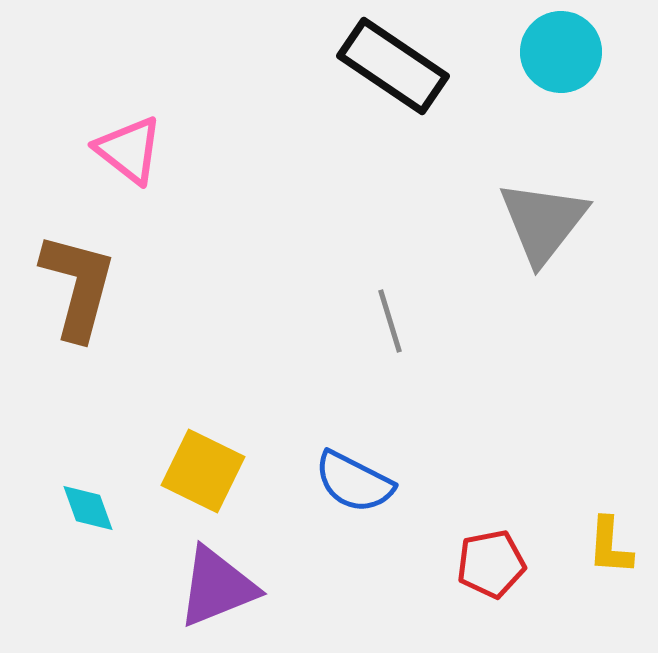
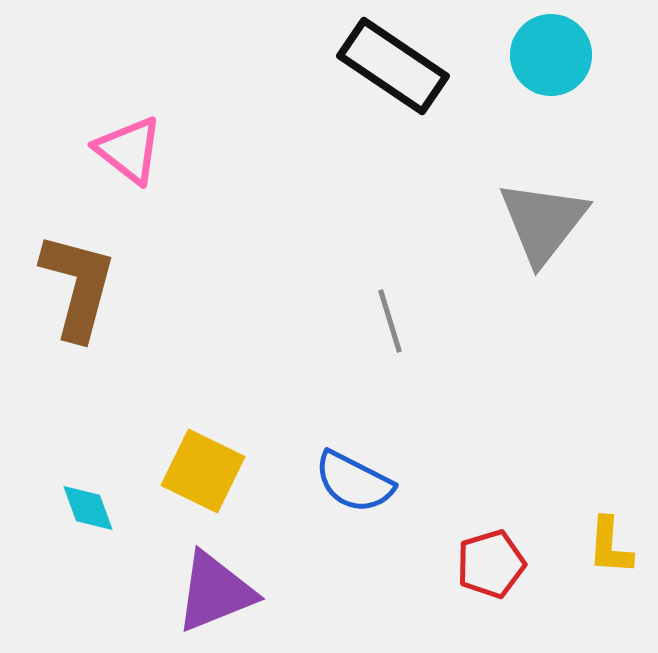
cyan circle: moved 10 px left, 3 px down
red pentagon: rotated 6 degrees counterclockwise
purple triangle: moved 2 px left, 5 px down
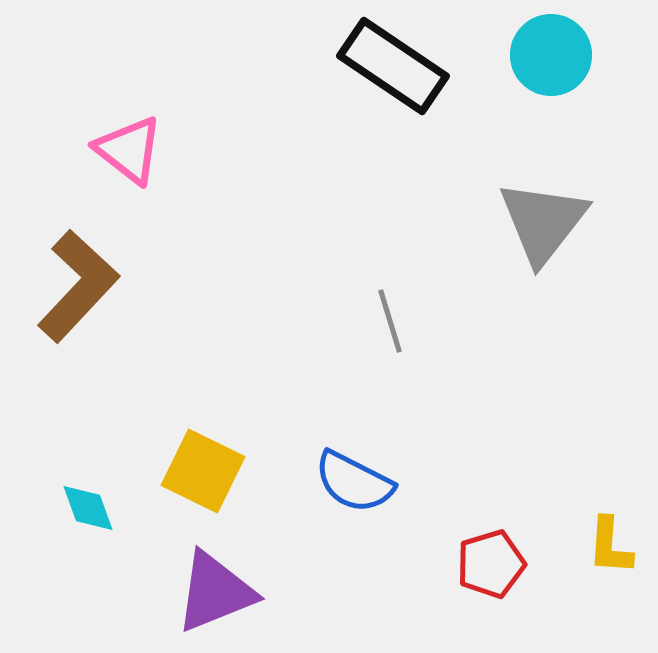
brown L-shape: rotated 28 degrees clockwise
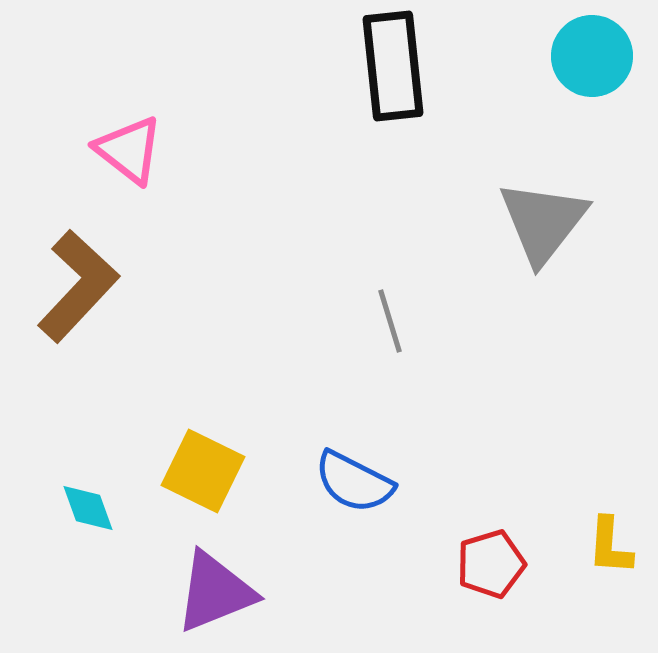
cyan circle: moved 41 px right, 1 px down
black rectangle: rotated 50 degrees clockwise
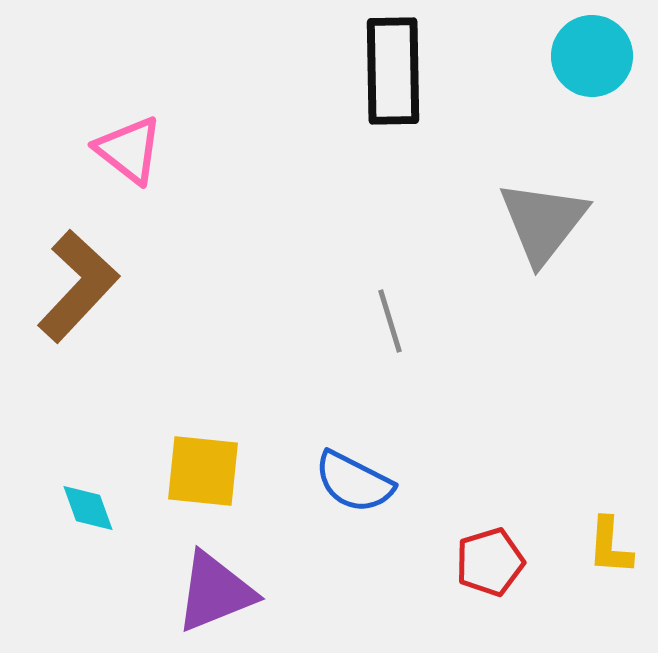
black rectangle: moved 5 px down; rotated 5 degrees clockwise
yellow square: rotated 20 degrees counterclockwise
red pentagon: moved 1 px left, 2 px up
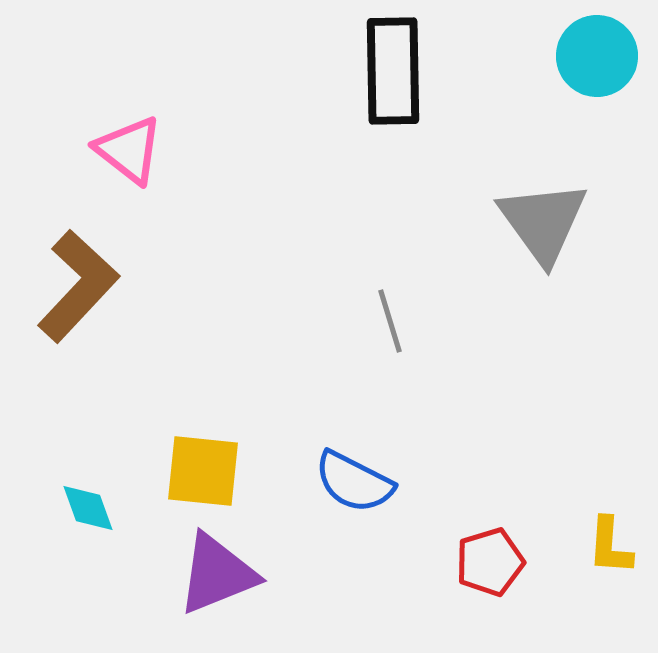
cyan circle: moved 5 px right
gray triangle: rotated 14 degrees counterclockwise
purple triangle: moved 2 px right, 18 px up
